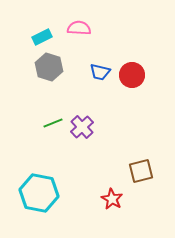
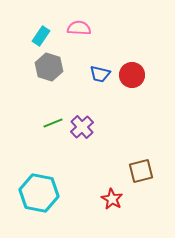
cyan rectangle: moved 1 px left, 1 px up; rotated 30 degrees counterclockwise
blue trapezoid: moved 2 px down
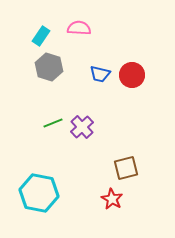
brown square: moved 15 px left, 3 px up
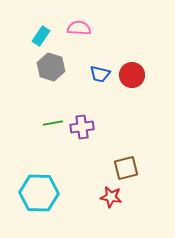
gray hexagon: moved 2 px right
green line: rotated 12 degrees clockwise
purple cross: rotated 35 degrees clockwise
cyan hexagon: rotated 9 degrees counterclockwise
red star: moved 1 px left, 2 px up; rotated 20 degrees counterclockwise
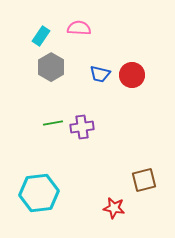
gray hexagon: rotated 12 degrees clockwise
brown square: moved 18 px right, 12 px down
cyan hexagon: rotated 9 degrees counterclockwise
red star: moved 3 px right, 11 px down
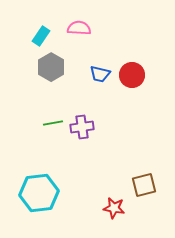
brown square: moved 5 px down
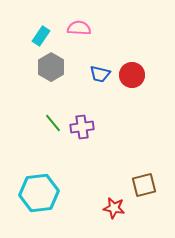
green line: rotated 60 degrees clockwise
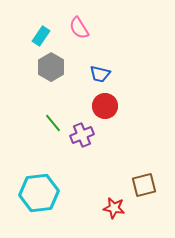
pink semicircle: rotated 125 degrees counterclockwise
red circle: moved 27 px left, 31 px down
purple cross: moved 8 px down; rotated 15 degrees counterclockwise
